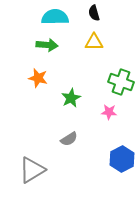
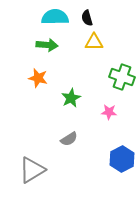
black semicircle: moved 7 px left, 5 px down
green cross: moved 1 px right, 5 px up
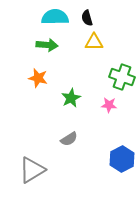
pink star: moved 7 px up
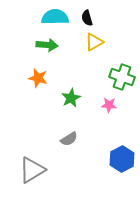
yellow triangle: rotated 30 degrees counterclockwise
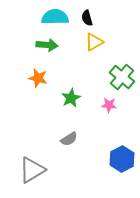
green cross: rotated 20 degrees clockwise
